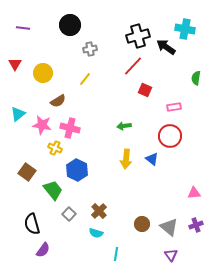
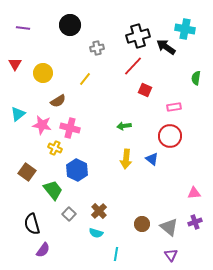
gray cross: moved 7 px right, 1 px up
purple cross: moved 1 px left, 3 px up
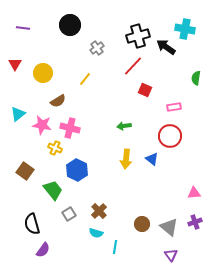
gray cross: rotated 24 degrees counterclockwise
brown square: moved 2 px left, 1 px up
gray square: rotated 16 degrees clockwise
cyan line: moved 1 px left, 7 px up
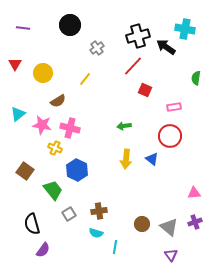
brown cross: rotated 35 degrees clockwise
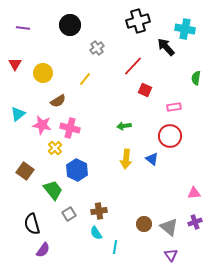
black cross: moved 15 px up
black arrow: rotated 12 degrees clockwise
yellow cross: rotated 24 degrees clockwise
brown circle: moved 2 px right
cyan semicircle: rotated 40 degrees clockwise
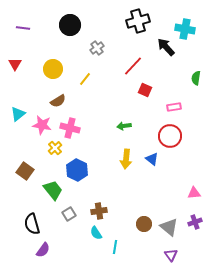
yellow circle: moved 10 px right, 4 px up
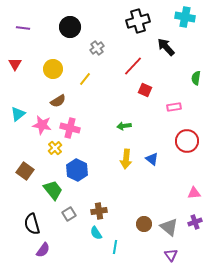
black circle: moved 2 px down
cyan cross: moved 12 px up
red circle: moved 17 px right, 5 px down
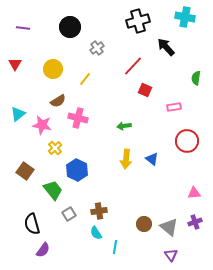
pink cross: moved 8 px right, 10 px up
